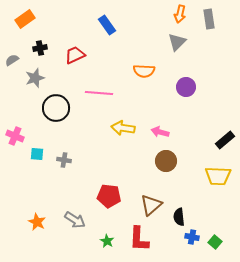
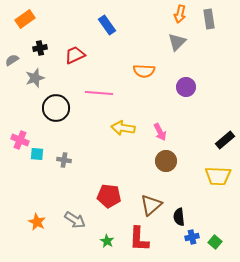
pink arrow: rotated 132 degrees counterclockwise
pink cross: moved 5 px right, 4 px down
blue cross: rotated 24 degrees counterclockwise
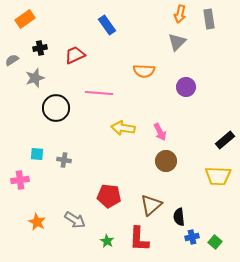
pink cross: moved 40 px down; rotated 30 degrees counterclockwise
